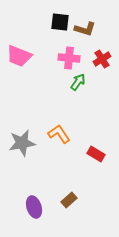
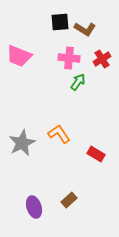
black square: rotated 12 degrees counterclockwise
brown L-shape: rotated 15 degrees clockwise
gray star: rotated 16 degrees counterclockwise
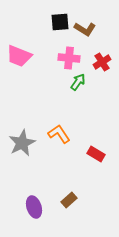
red cross: moved 3 px down
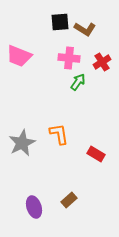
orange L-shape: rotated 25 degrees clockwise
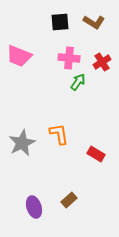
brown L-shape: moved 9 px right, 7 px up
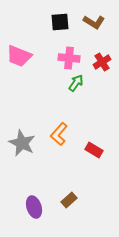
green arrow: moved 2 px left, 1 px down
orange L-shape: rotated 130 degrees counterclockwise
gray star: rotated 20 degrees counterclockwise
red rectangle: moved 2 px left, 4 px up
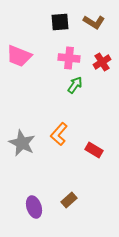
green arrow: moved 1 px left, 2 px down
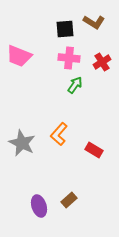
black square: moved 5 px right, 7 px down
purple ellipse: moved 5 px right, 1 px up
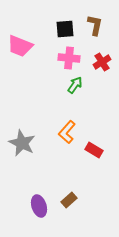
brown L-shape: moved 1 px right, 3 px down; rotated 110 degrees counterclockwise
pink trapezoid: moved 1 px right, 10 px up
orange L-shape: moved 8 px right, 2 px up
